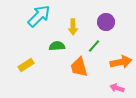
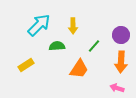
cyan arrow: moved 9 px down
purple circle: moved 15 px right, 13 px down
yellow arrow: moved 1 px up
orange arrow: rotated 105 degrees clockwise
orange trapezoid: moved 2 px down; rotated 130 degrees counterclockwise
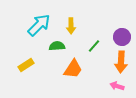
yellow arrow: moved 2 px left
purple circle: moved 1 px right, 2 px down
orange trapezoid: moved 6 px left
pink arrow: moved 2 px up
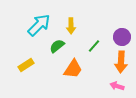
green semicircle: rotated 35 degrees counterclockwise
